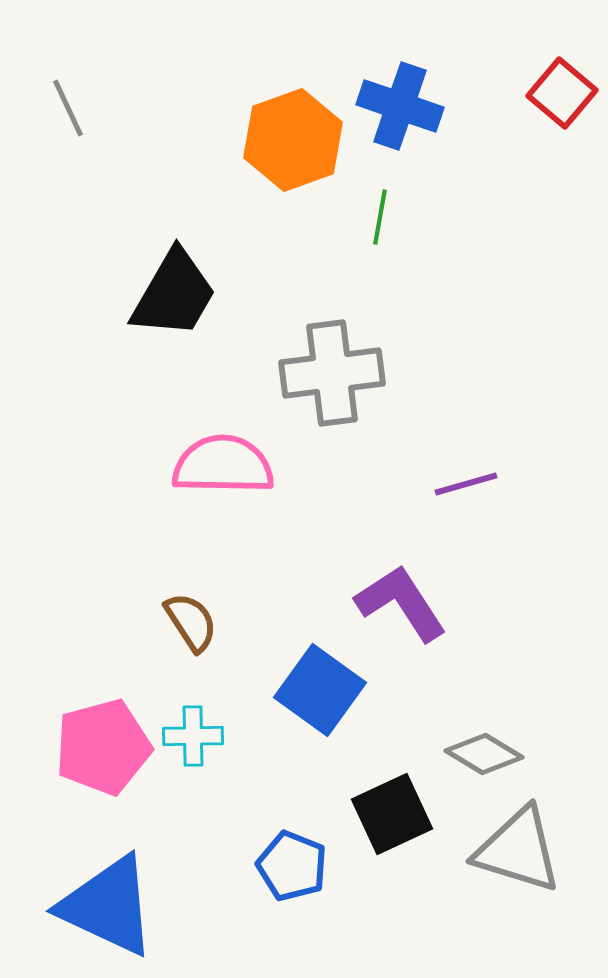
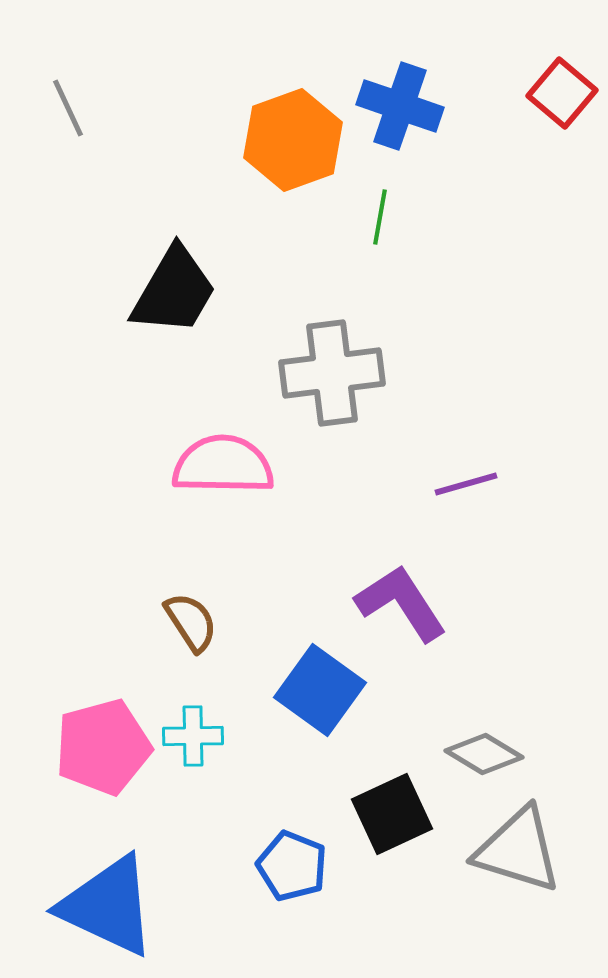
black trapezoid: moved 3 px up
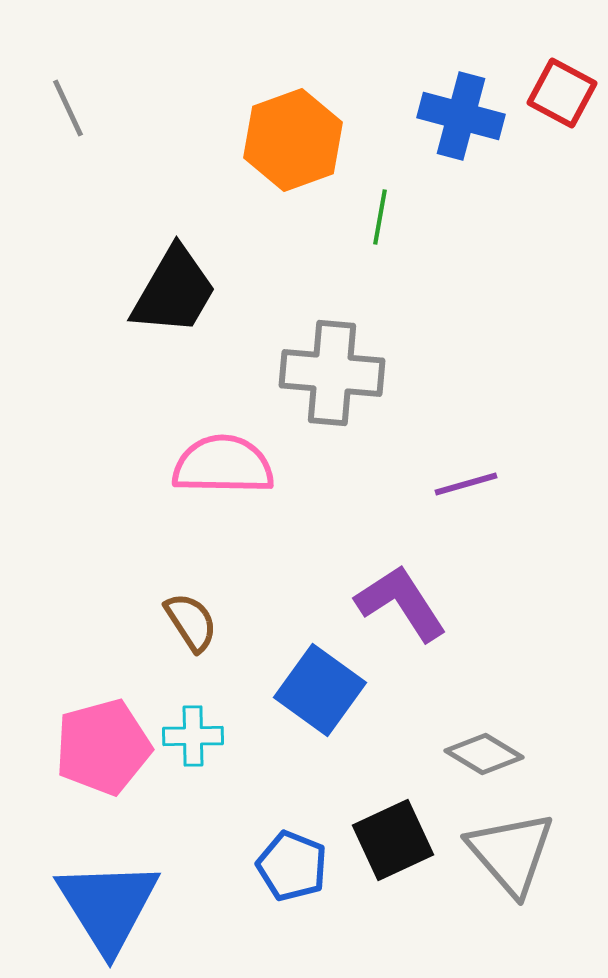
red square: rotated 12 degrees counterclockwise
blue cross: moved 61 px right, 10 px down; rotated 4 degrees counterclockwise
gray cross: rotated 12 degrees clockwise
black square: moved 1 px right, 26 px down
gray triangle: moved 7 px left, 3 px down; rotated 32 degrees clockwise
blue triangle: rotated 33 degrees clockwise
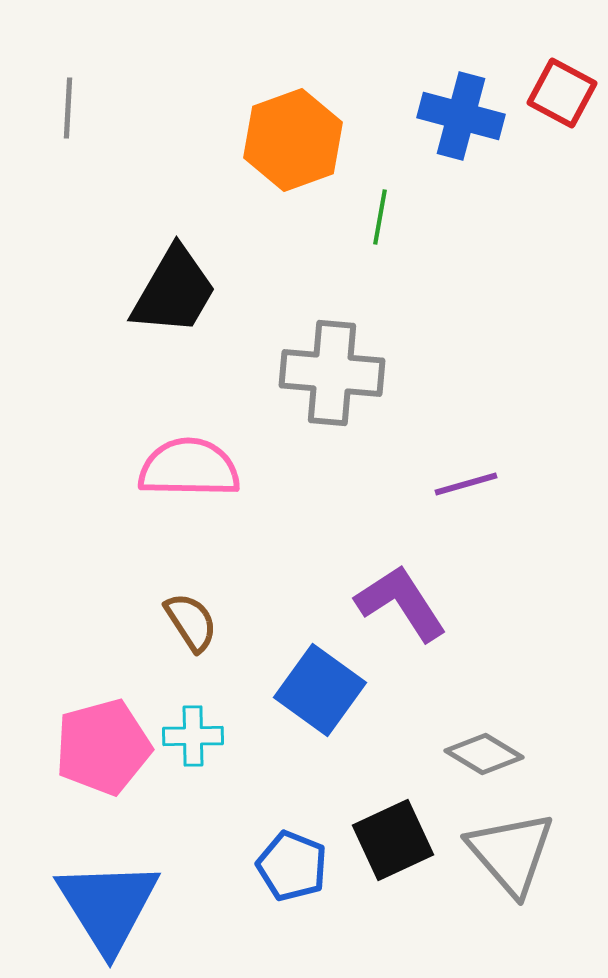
gray line: rotated 28 degrees clockwise
pink semicircle: moved 34 px left, 3 px down
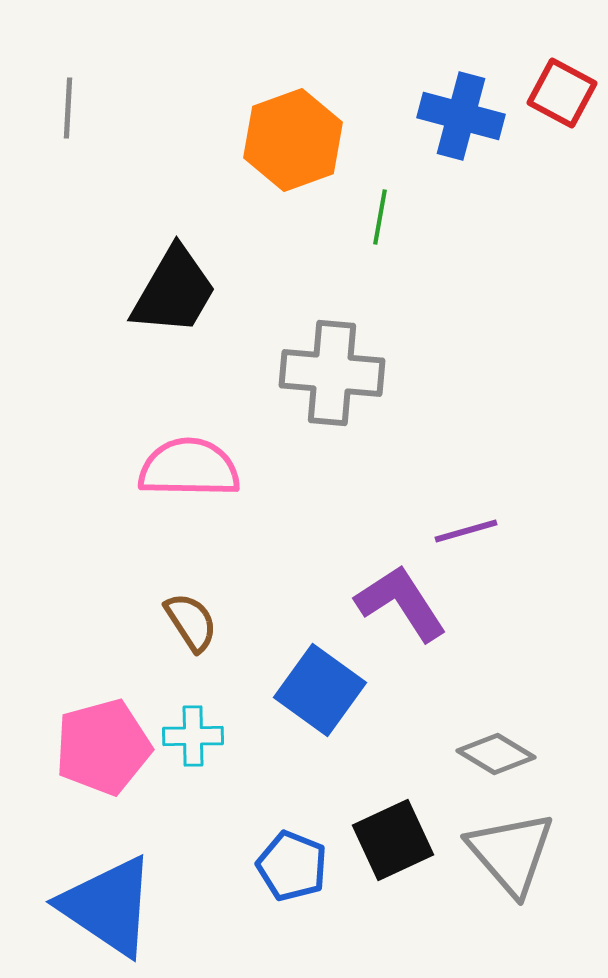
purple line: moved 47 px down
gray diamond: moved 12 px right
blue triangle: rotated 24 degrees counterclockwise
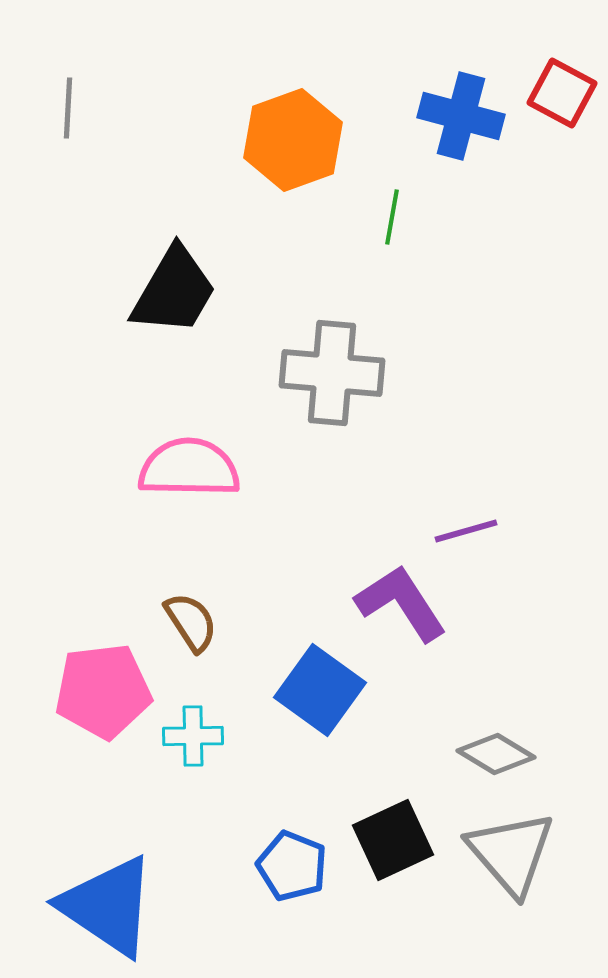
green line: moved 12 px right
pink pentagon: moved 56 px up; rotated 8 degrees clockwise
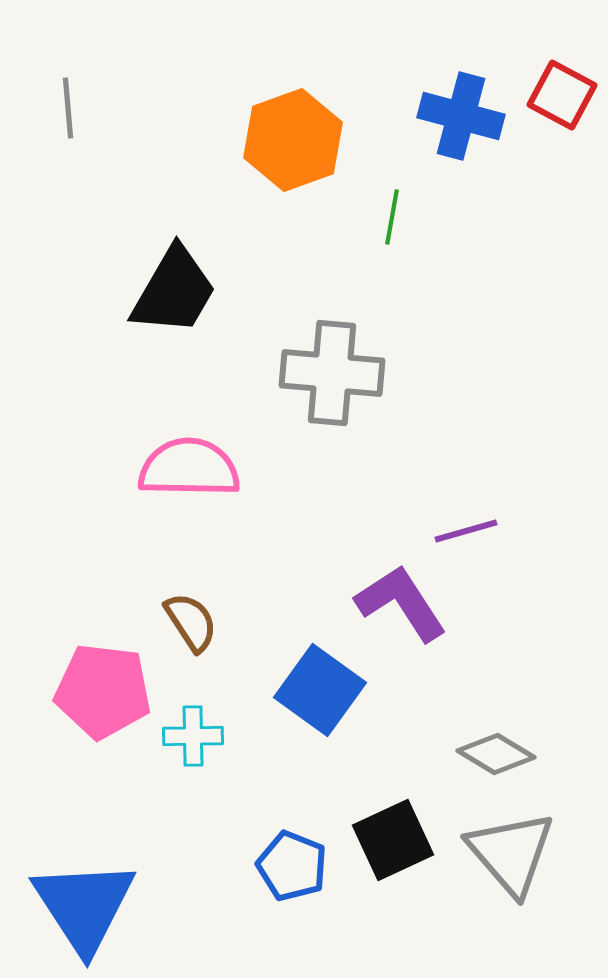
red square: moved 2 px down
gray line: rotated 8 degrees counterclockwise
pink pentagon: rotated 14 degrees clockwise
blue triangle: moved 24 px left; rotated 23 degrees clockwise
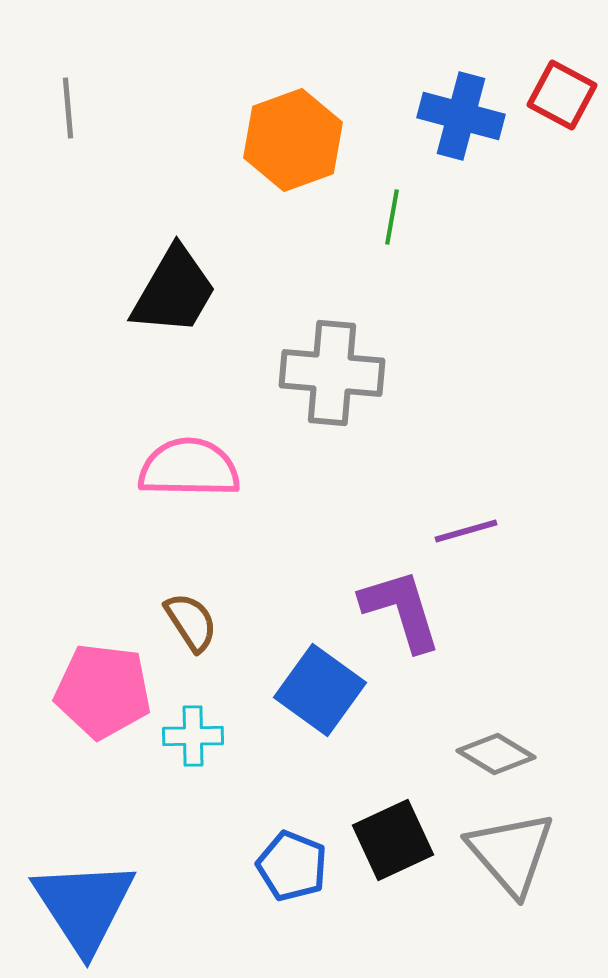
purple L-shape: moved 7 px down; rotated 16 degrees clockwise
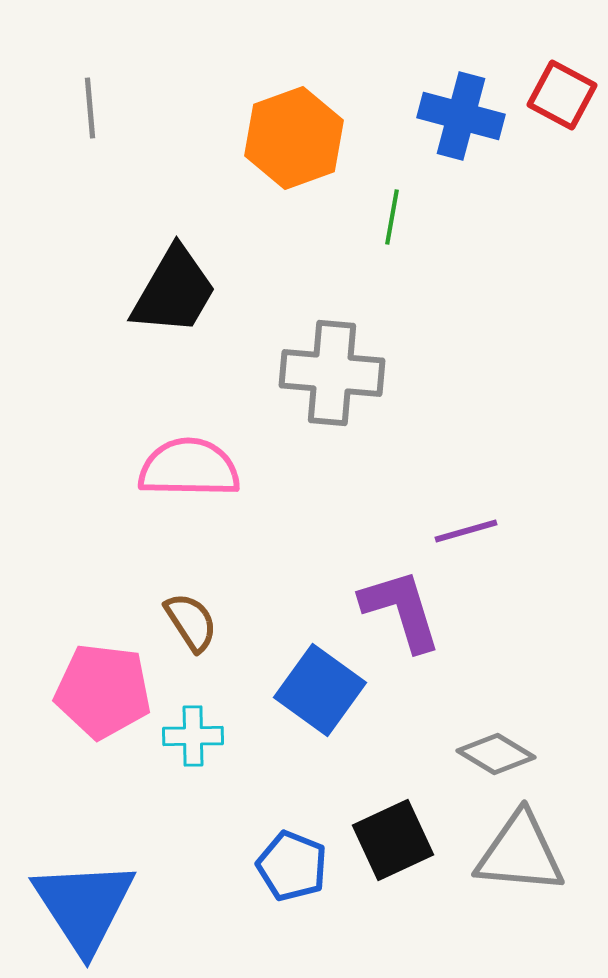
gray line: moved 22 px right
orange hexagon: moved 1 px right, 2 px up
gray triangle: moved 9 px right; rotated 44 degrees counterclockwise
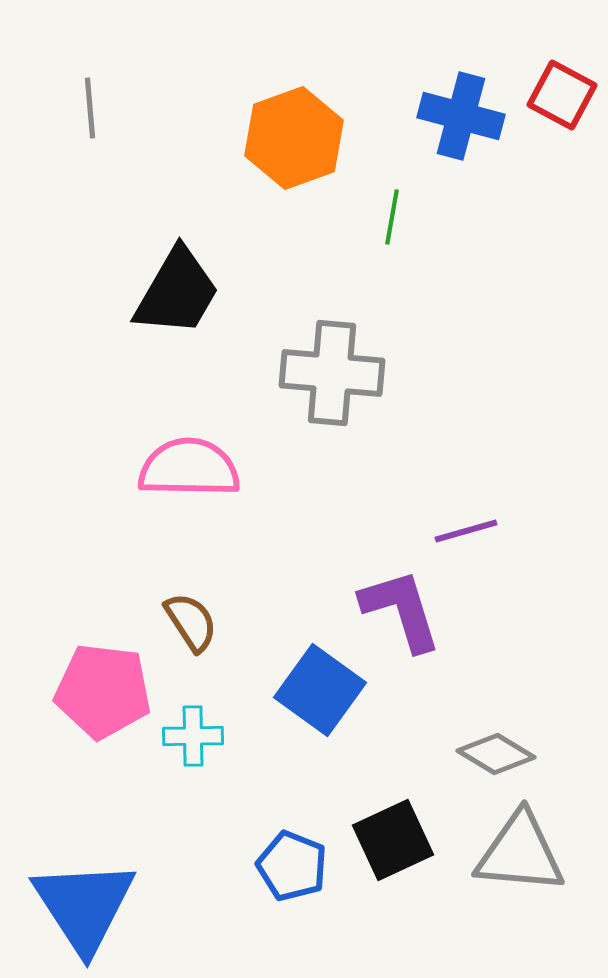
black trapezoid: moved 3 px right, 1 px down
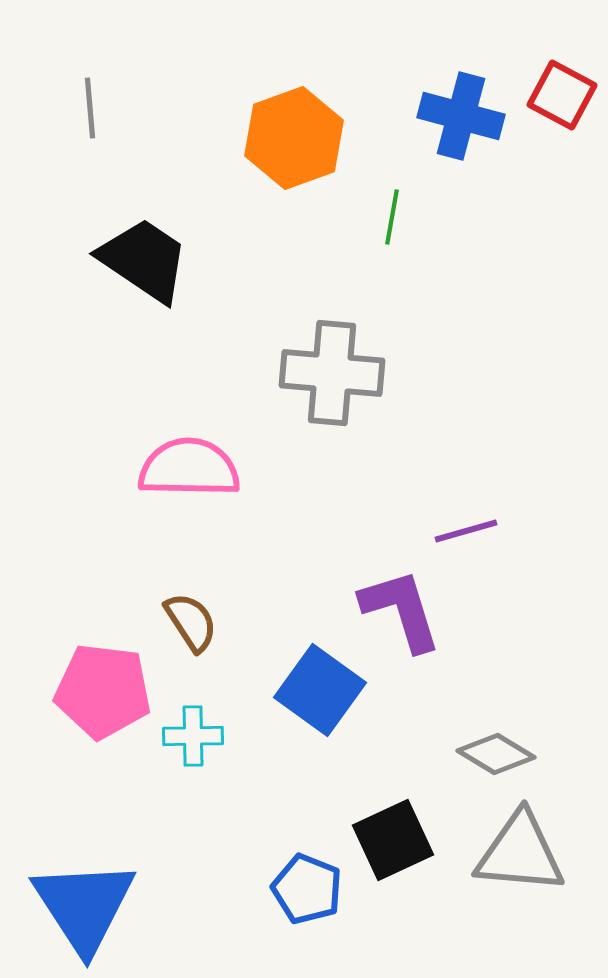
black trapezoid: moved 33 px left, 32 px up; rotated 86 degrees counterclockwise
blue pentagon: moved 15 px right, 23 px down
